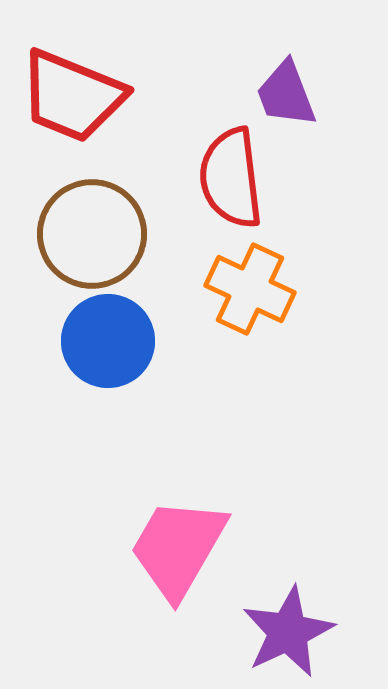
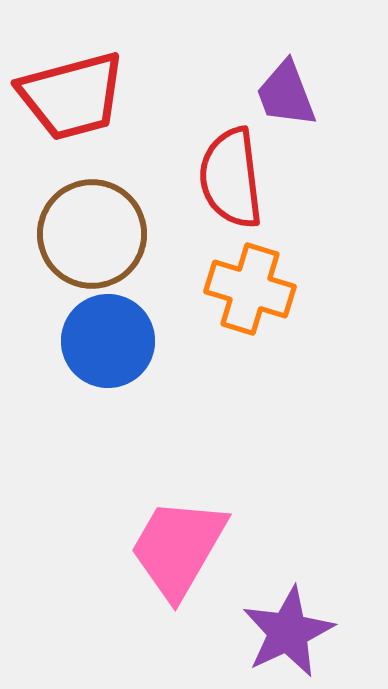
red trapezoid: rotated 37 degrees counterclockwise
orange cross: rotated 8 degrees counterclockwise
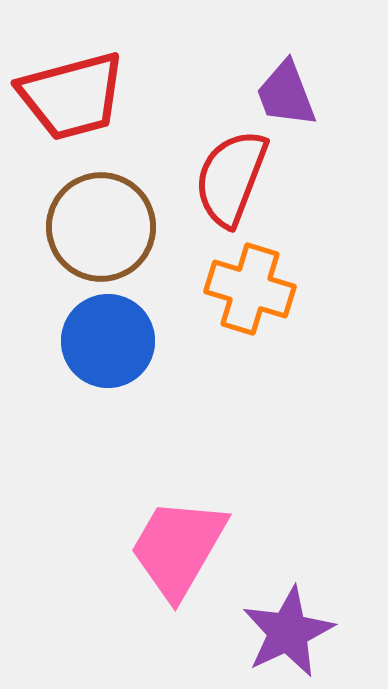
red semicircle: rotated 28 degrees clockwise
brown circle: moved 9 px right, 7 px up
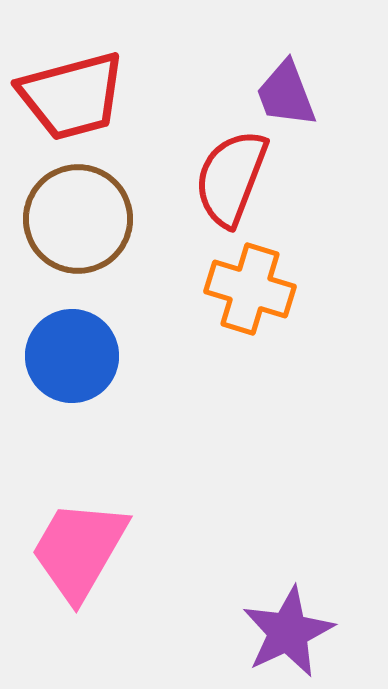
brown circle: moved 23 px left, 8 px up
blue circle: moved 36 px left, 15 px down
pink trapezoid: moved 99 px left, 2 px down
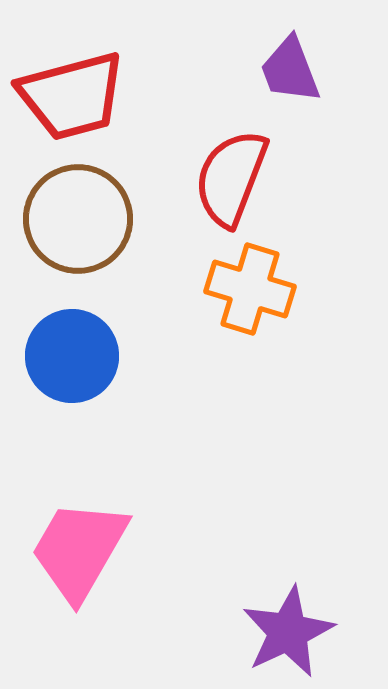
purple trapezoid: moved 4 px right, 24 px up
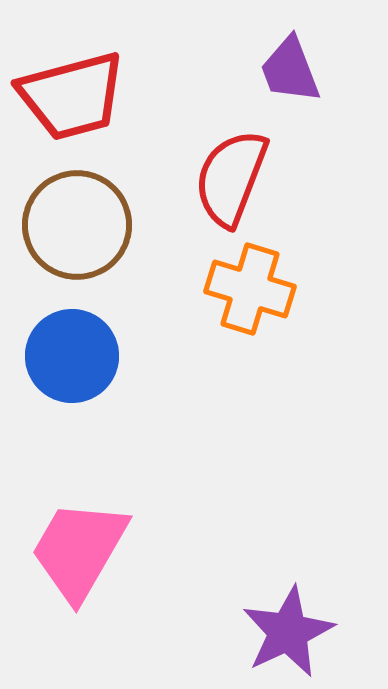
brown circle: moved 1 px left, 6 px down
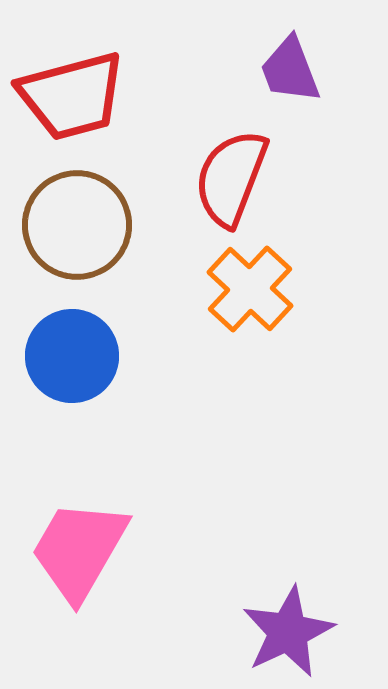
orange cross: rotated 26 degrees clockwise
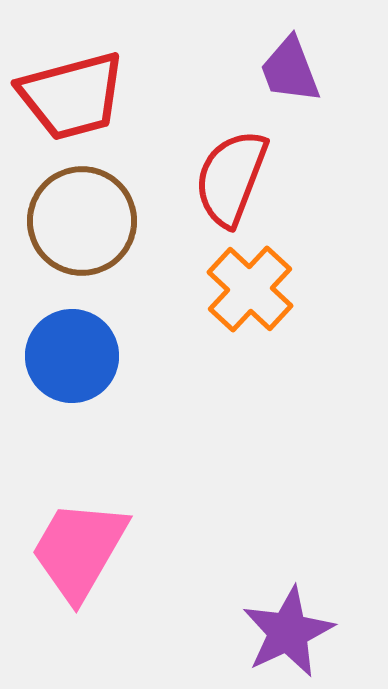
brown circle: moved 5 px right, 4 px up
